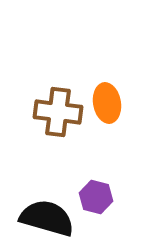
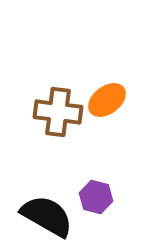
orange ellipse: moved 3 px up; rotated 63 degrees clockwise
black semicircle: moved 2 px up; rotated 14 degrees clockwise
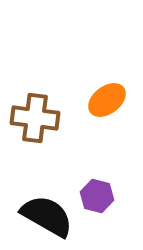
brown cross: moved 23 px left, 6 px down
purple hexagon: moved 1 px right, 1 px up
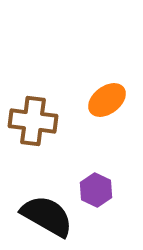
brown cross: moved 2 px left, 3 px down
purple hexagon: moved 1 px left, 6 px up; rotated 12 degrees clockwise
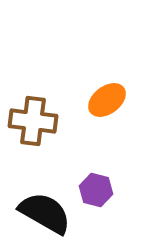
purple hexagon: rotated 12 degrees counterclockwise
black semicircle: moved 2 px left, 3 px up
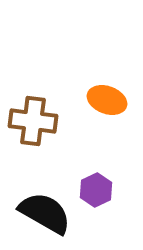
orange ellipse: rotated 57 degrees clockwise
purple hexagon: rotated 20 degrees clockwise
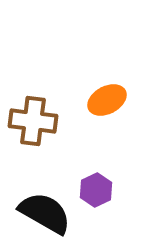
orange ellipse: rotated 48 degrees counterclockwise
